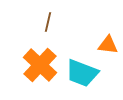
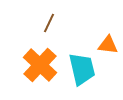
brown line: moved 1 px right, 1 px down; rotated 12 degrees clockwise
cyan trapezoid: moved 4 px up; rotated 124 degrees counterclockwise
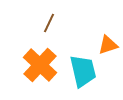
orange triangle: rotated 25 degrees counterclockwise
cyan trapezoid: moved 1 px right, 2 px down
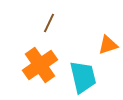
orange cross: rotated 12 degrees clockwise
cyan trapezoid: moved 6 px down
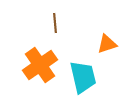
brown line: moved 6 px right; rotated 30 degrees counterclockwise
orange triangle: moved 1 px left, 1 px up
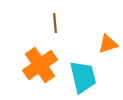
orange triangle: moved 1 px right
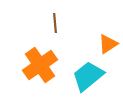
orange triangle: rotated 15 degrees counterclockwise
cyan trapezoid: moved 5 px right, 1 px up; rotated 116 degrees counterclockwise
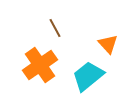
brown line: moved 5 px down; rotated 24 degrees counterclockwise
orange triangle: rotated 40 degrees counterclockwise
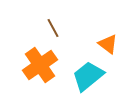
brown line: moved 2 px left
orange triangle: rotated 10 degrees counterclockwise
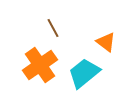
orange triangle: moved 2 px left, 2 px up
cyan trapezoid: moved 4 px left, 3 px up
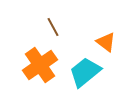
brown line: moved 1 px up
cyan trapezoid: moved 1 px right, 1 px up
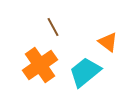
orange triangle: moved 2 px right
